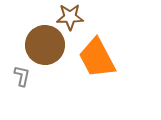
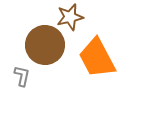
brown star: rotated 12 degrees counterclockwise
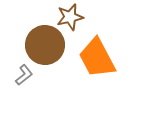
gray L-shape: moved 2 px right, 1 px up; rotated 40 degrees clockwise
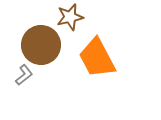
brown circle: moved 4 px left
